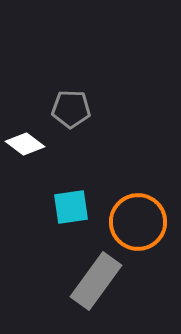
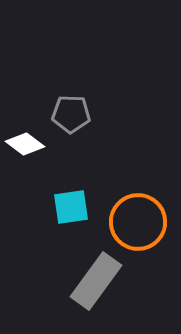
gray pentagon: moved 5 px down
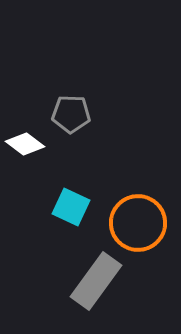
cyan square: rotated 33 degrees clockwise
orange circle: moved 1 px down
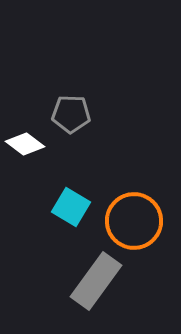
cyan square: rotated 6 degrees clockwise
orange circle: moved 4 px left, 2 px up
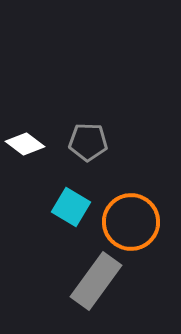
gray pentagon: moved 17 px right, 28 px down
orange circle: moved 3 px left, 1 px down
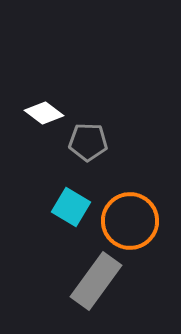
white diamond: moved 19 px right, 31 px up
orange circle: moved 1 px left, 1 px up
